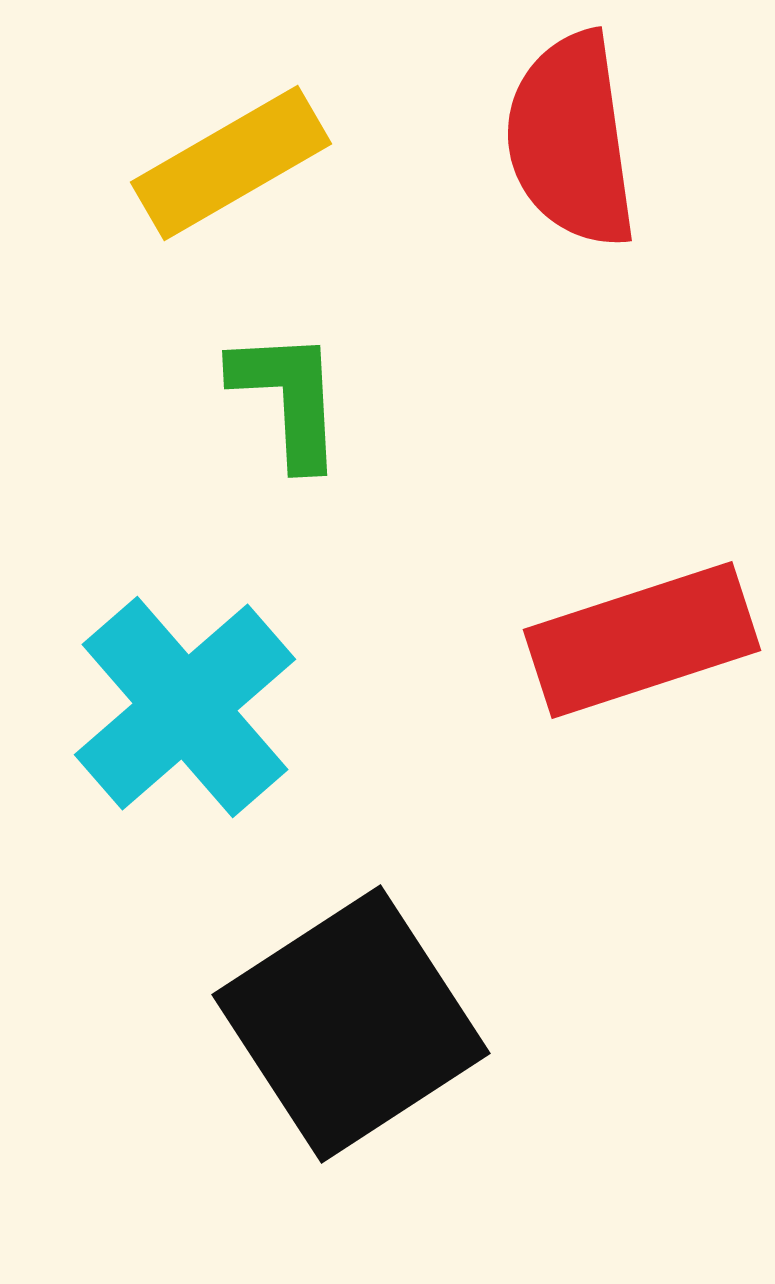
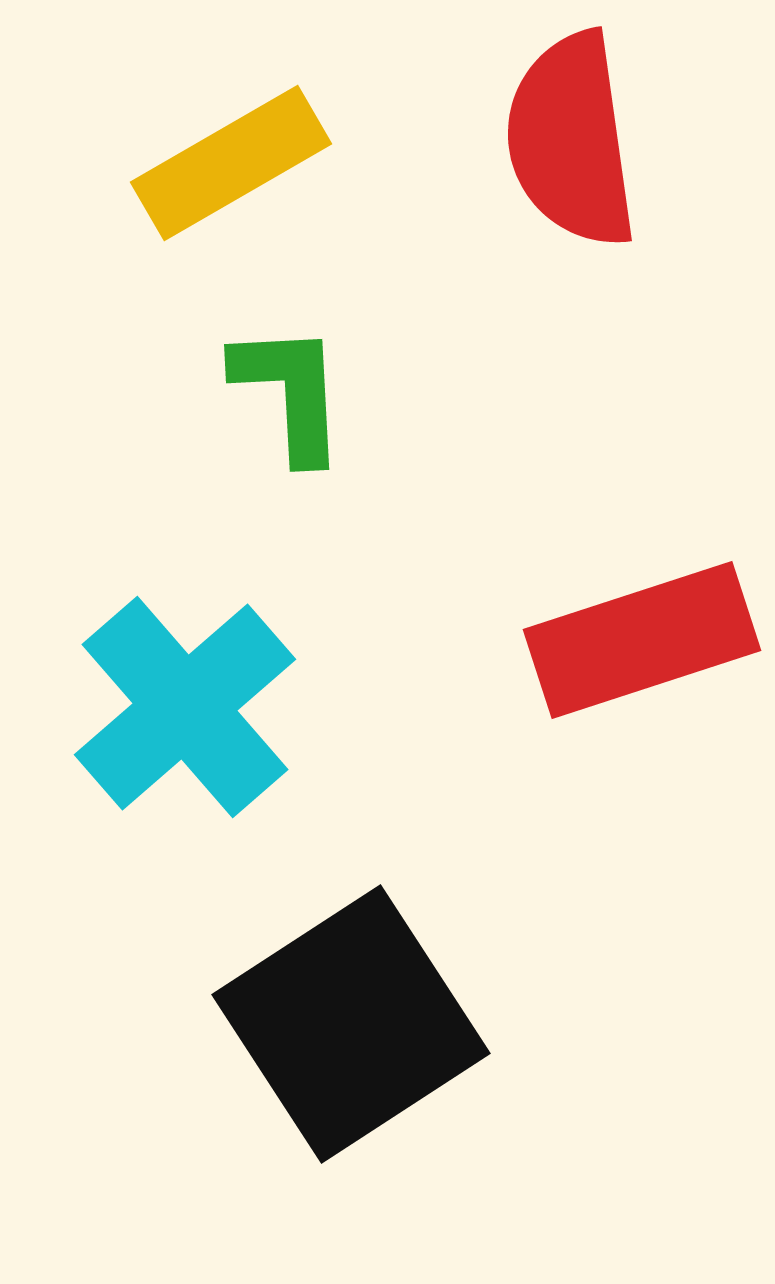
green L-shape: moved 2 px right, 6 px up
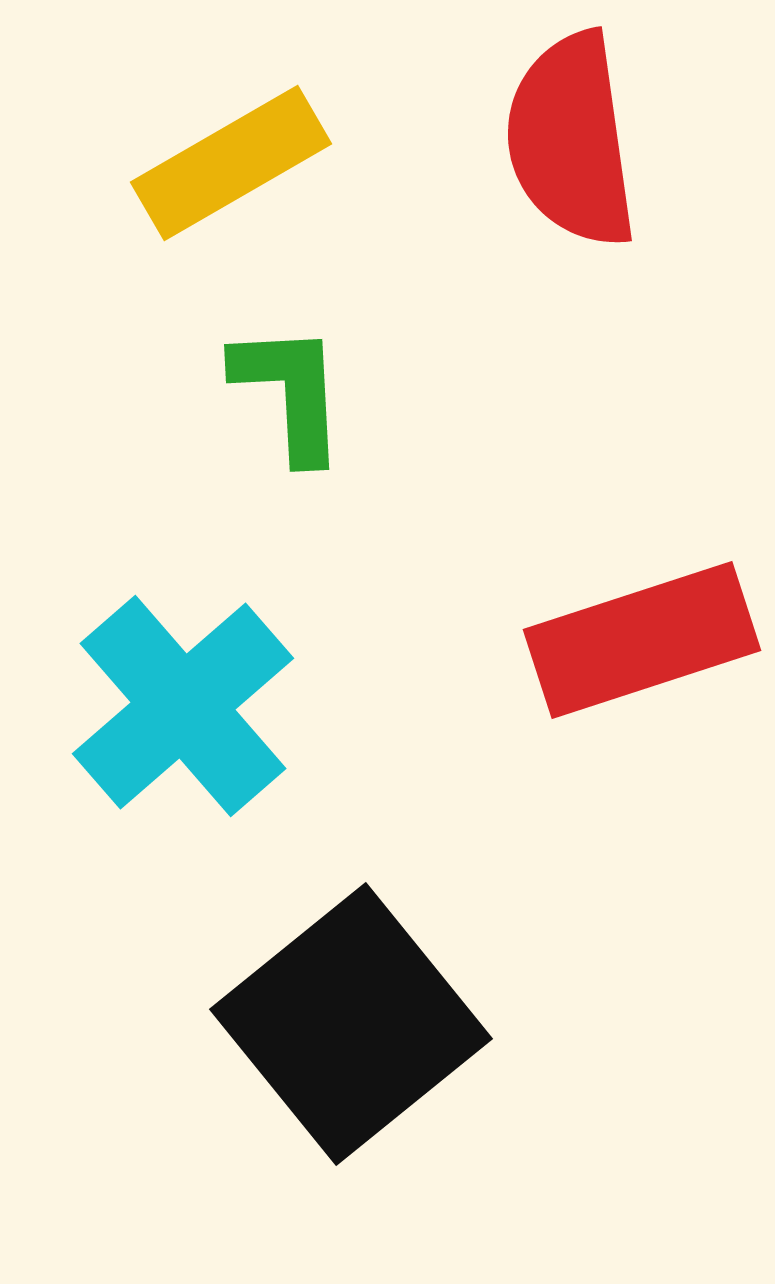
cyan cross: moved 2 px left, 1 px up
black square: rotated 6 degrees counterclockwise
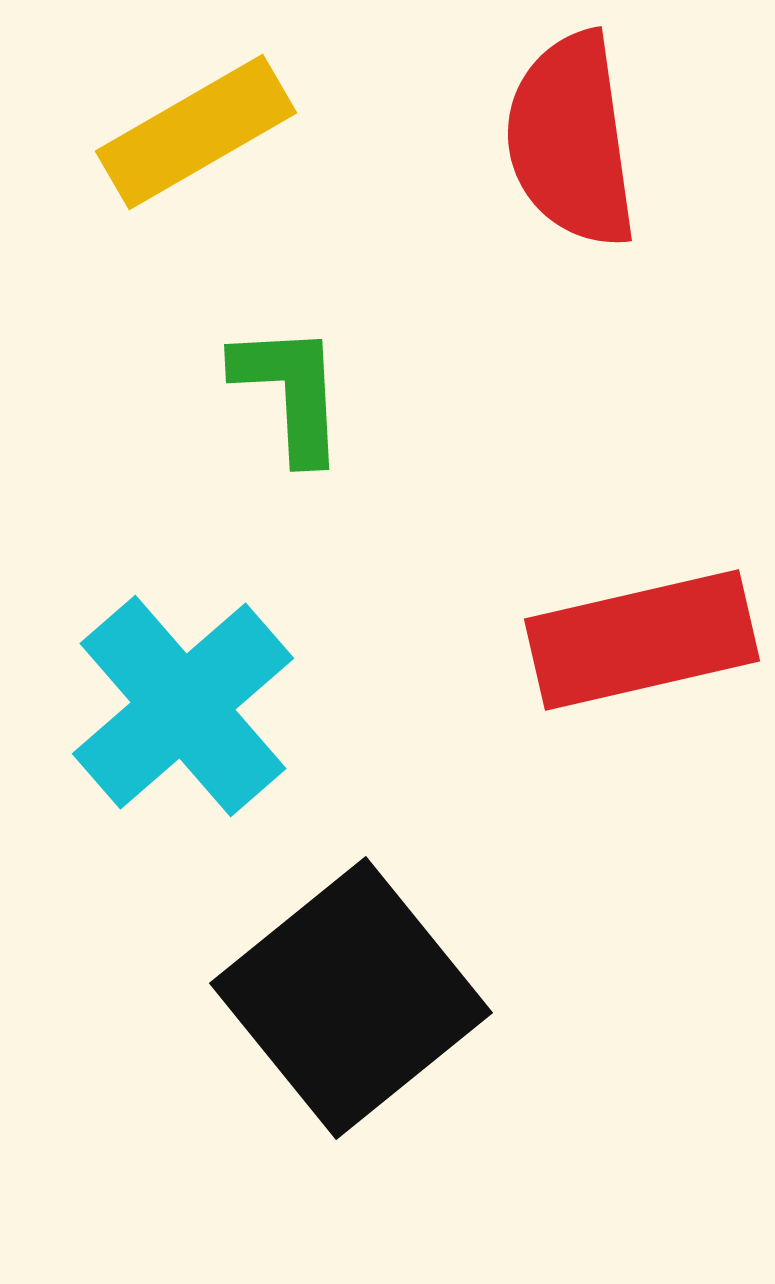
yellow rectangle: moved 35 px left, 31 px up
red rectangle: rotated 5 degrees clockwise
black square: moved 26 px up
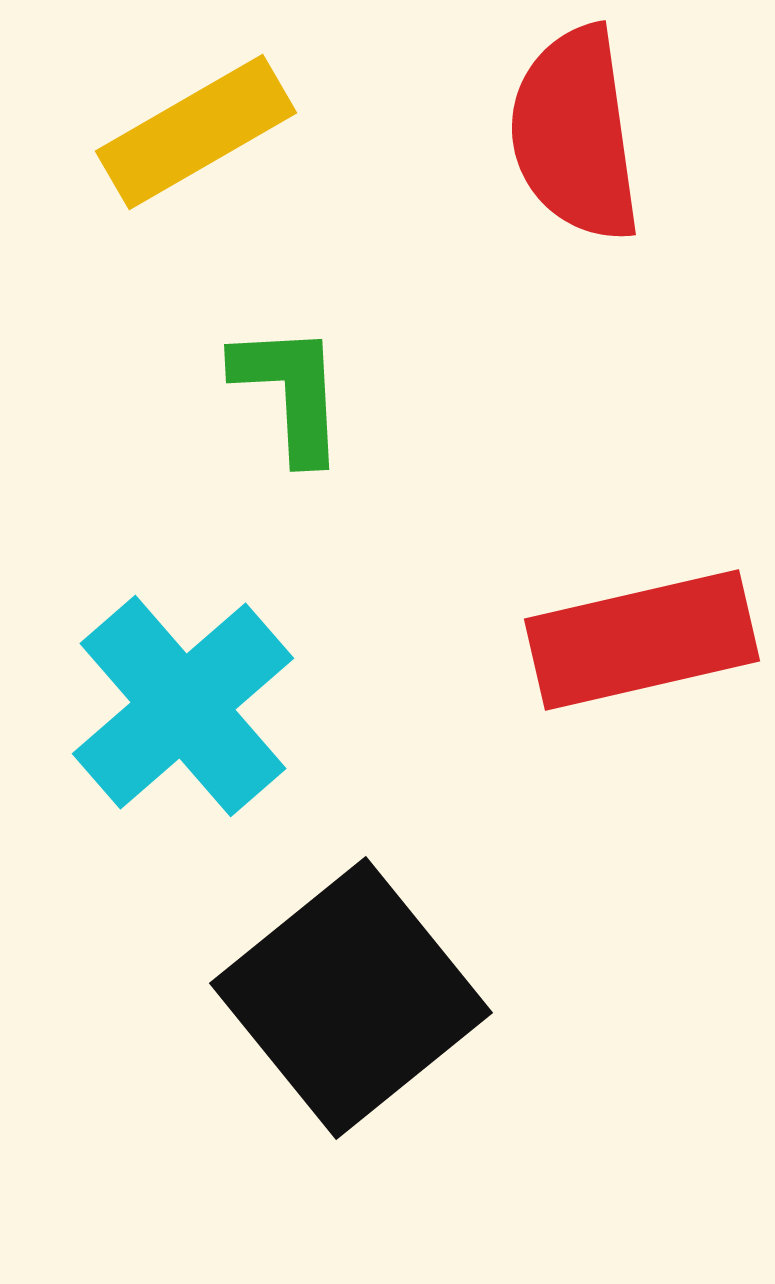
red semicircle: moved 4 px right, 6 px up
